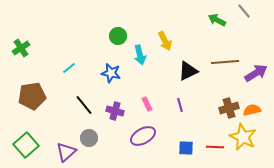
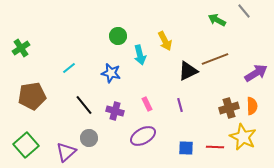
brown line: moved 10 px left, 3 px up; rotated 16 degrees counterclockwise
orange semicircle: moved 4 px up; rotated 102 degrees clockwise
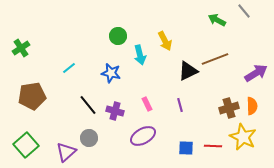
black line: moved 4 px right
red line: moved 2 px left, 1 px up
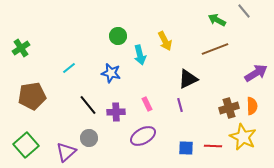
brown line: moved 10 px up
black triangle: moved 8 px down
purple cross: moved 1 px right, 1 px down; rotated 18 degrees counterclockwise
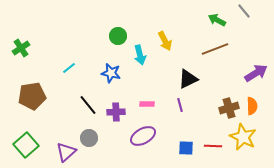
pink rectangle: rotated 64 degrees counterclockwise
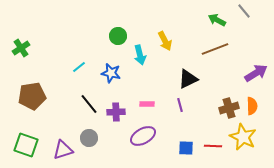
cyan line: moved 10 px right, 1 px up
black line: moved 1 px right, 1 px up
green square: rotated 30 degrees counterclockwise
purple triangle: moved 3 px left, 2 px up; rotated 25 degrees clockwise
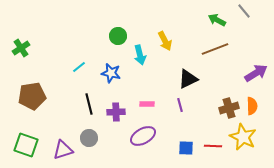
black line: rotated 25 degrees clockwise
